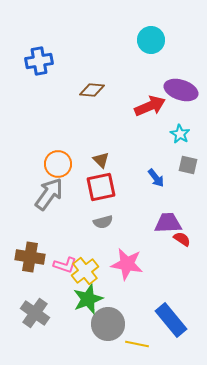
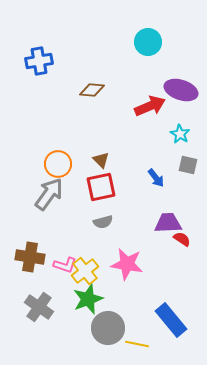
cyan circle: moved 3 px left, 2 px down
gray cross: moved 4 px right, 6 px up
gray circle: moved 4 px down
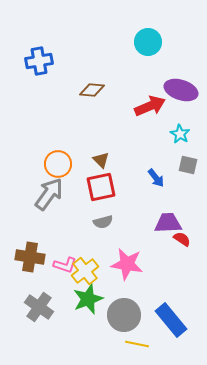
gray circle: moved 16 px right, 13 px up
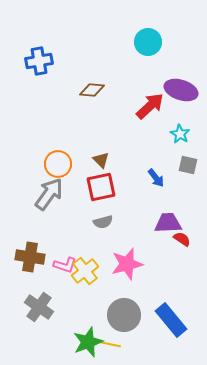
red arrow: rotated 20 degrees counterclockwise
pink star: rotated 24 degrees counterclockwise
green star: moved 43 px down
yellow line: moved 28 px left
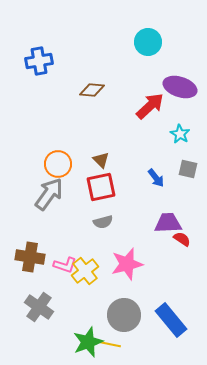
purple ellipse: moved 1 px left, 3 px up
gray square: moved 4 px down
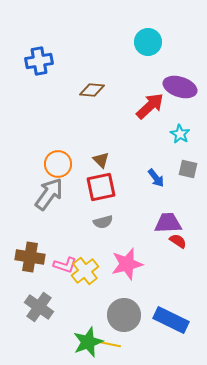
red semicircle: moved 4 px left, 2 px down
blue rectangle: rotated 24 degrees counterclockwise
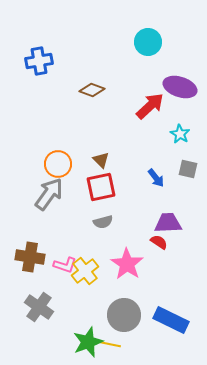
brown diamond: rotated 15 degrees clockwise
red semicircle: moved 19 px left, 1 px down
pink star: rotated 24 degrees counterclockwise
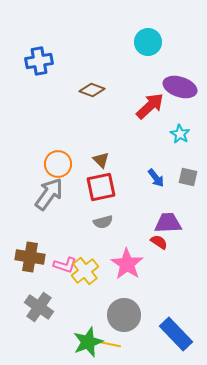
gray square: moved 8 px down
blue rectangle: moved 5 px right, 14 px down; rotated 20 degrees clockwise
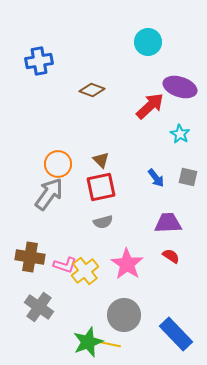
red semicircle: moved 12 px right, 14 px down
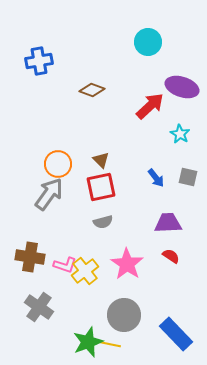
purple ellipse: moved 2 px right
